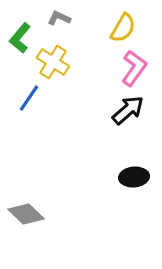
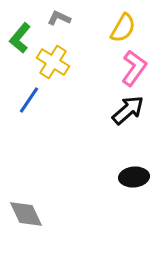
blue line: moved 2 px down
gray diamond: rotated 21 degrees clockwise
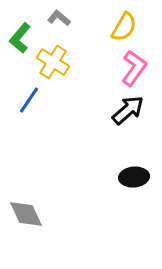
gray L-shape: rotated 15 degrees clockwise
yellow semicircle: moved 1 px right, 1 px up
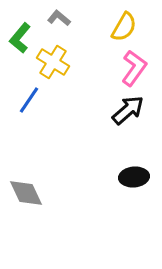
gray diamond: moved 21 px up
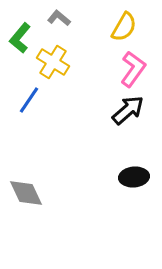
pink L-shape: moved 1 px left, 1 px down
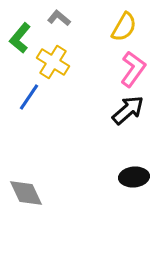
blue line: moved 3 px up
